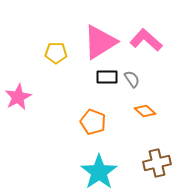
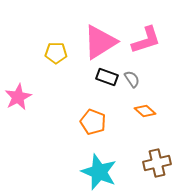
pink L-shape: rotated 120 degrees clockwise
black rectangle: rotated 20 degrees clockwise
cyan star: rotated 15 degrees counterclockwise
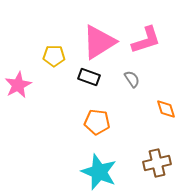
pink triangle: moved 1 px left
yellow pentagon: moved 2 px left, 3 px down
black rectangle: moved 18 px left
pink star: moved 12 px up
orange diamond: moved 21 px right, 2 px up; rotated 30 degrees clockwise
orange pentagon: moved 4 px right; rotated 15 degrees counterclockwise
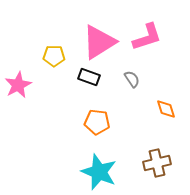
pink L-shape: moved 1 px right, 3 px up
